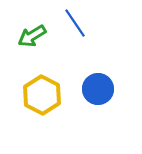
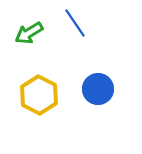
green arrow: moved 3 px left, 3 px up
yellow hexagon: moved 3 px left
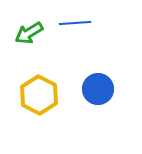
blue line: rotated 60 degrees counterclockwise
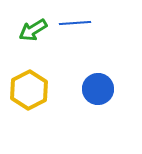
green arrow: moved 4 px right, 3 px up
yellow hexagon: moved 10 px left, 5 px up; rotated 6 degrees clockwise
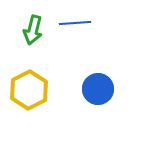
green arrow: rotated 44 degrees counterclockwise
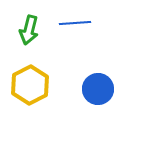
green arrow: moved 4 px left
yellow hexagon: moved 1 px right, 5 px up
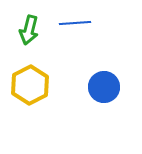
blue circle: moved 6 px right, 2 px up
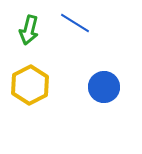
blue line: rotated 36 degrees clockwise
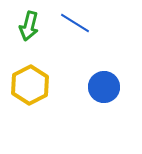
green arrow: moved 4 px up
